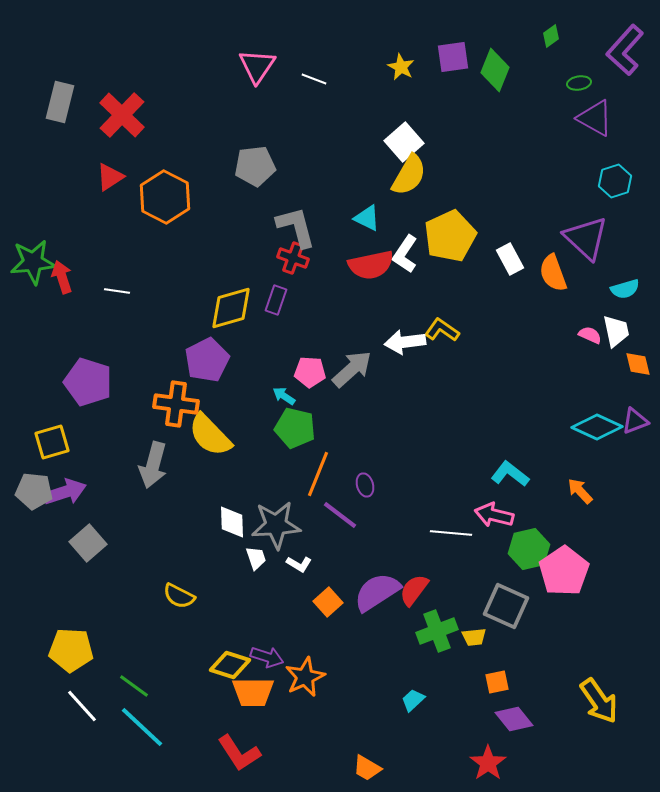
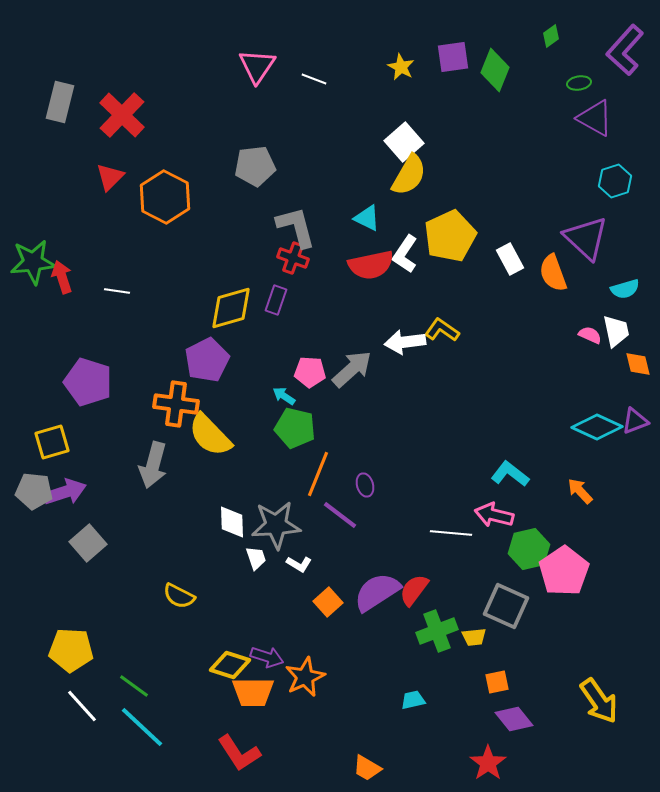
red triangle at (110, 177): rotated 12 degrees counterclockwise
cyan trapezoid at (413, 700): rotated 30 degrees clockwise
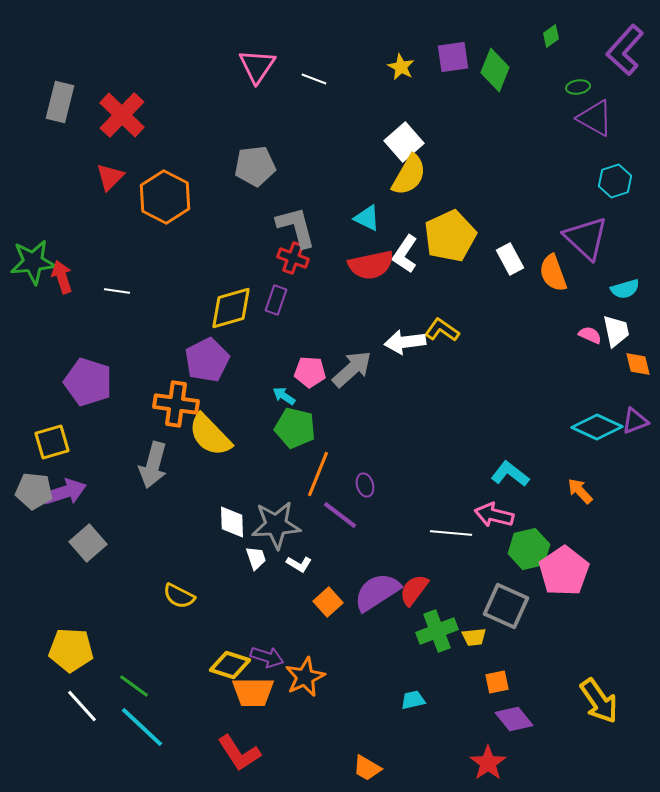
green ellipse at (579, 83): moved 1 px left, 4 px down
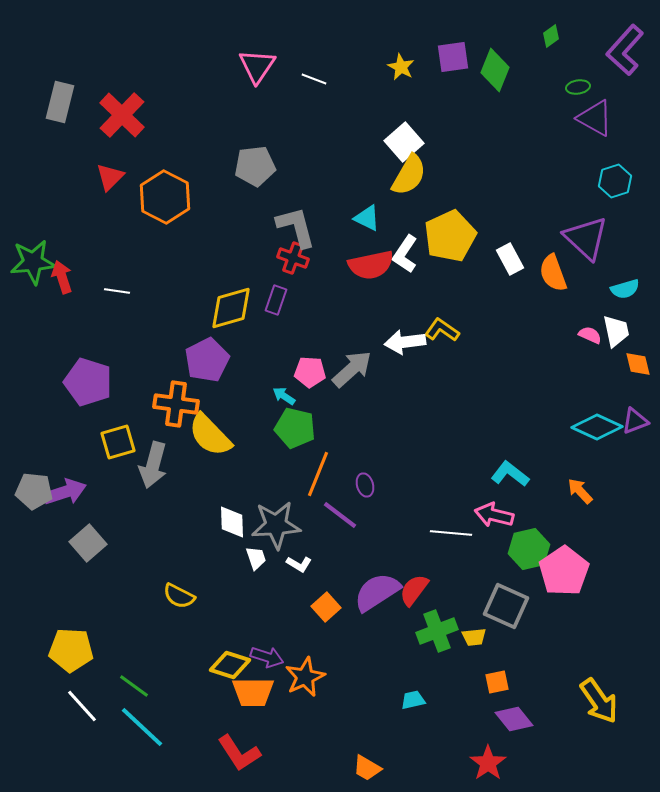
yellow square at (52, 442): moved 66 px right
orange square at (328, 602): moved 2 px left, 5 px down
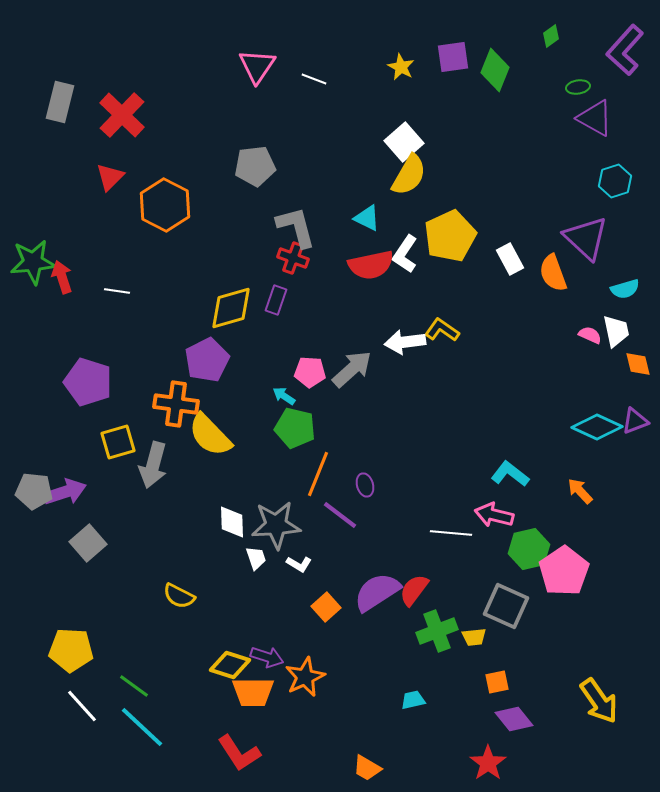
orange hexagon at (165, 197): moved 8 px down
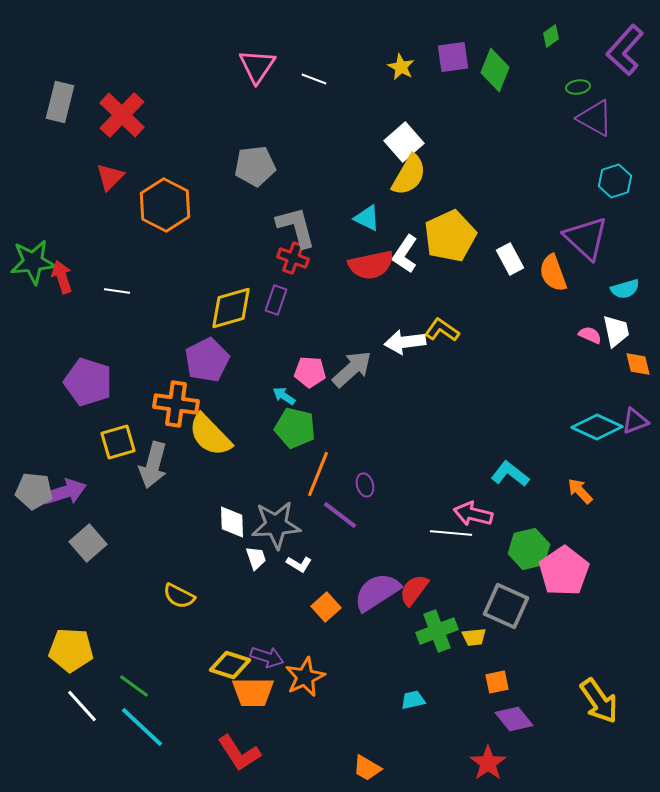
pink arrow at (494, 515): moved 21 px left, 1 px up
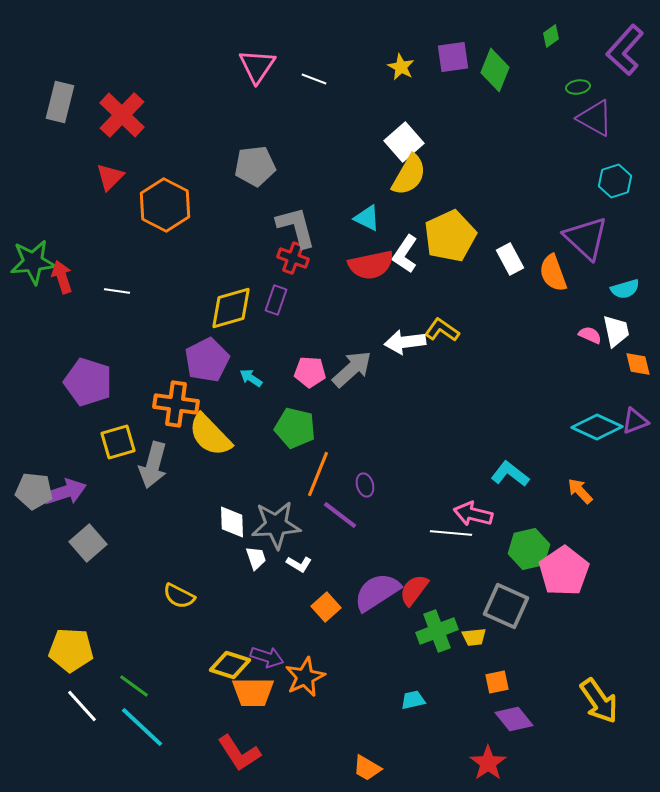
cyan arrow at (284, 396): moved 33 px left, 18 px up
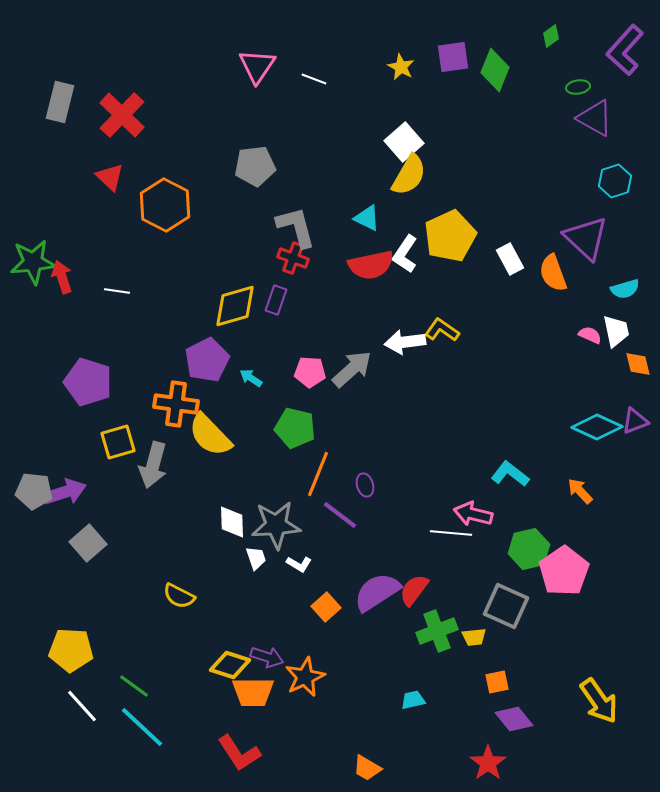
red triangle at (110, 177): rotated 32 degrees counterclockwise
yellow diamond at (231, 308): moved 4 px right, 2 px up
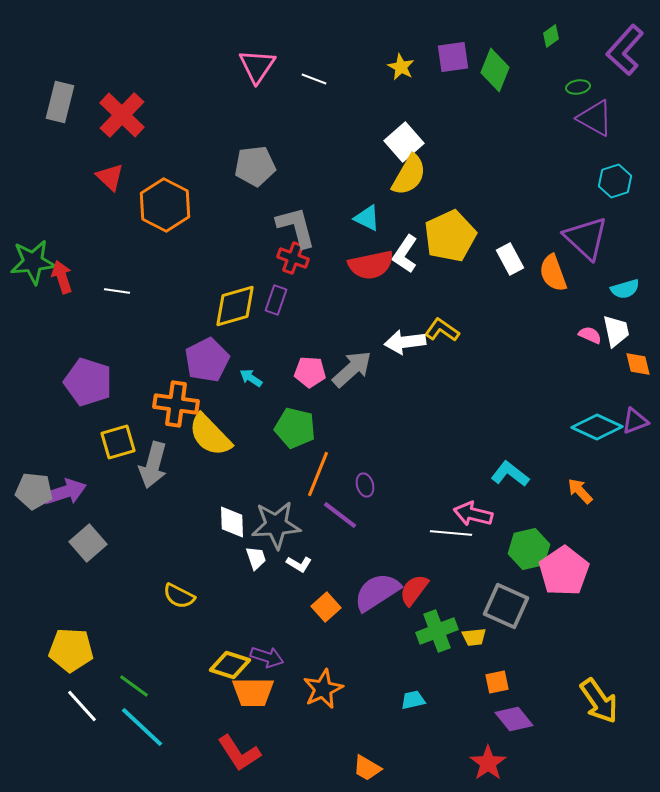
orange star at (305, 677): moved 18 px right, 12 px down
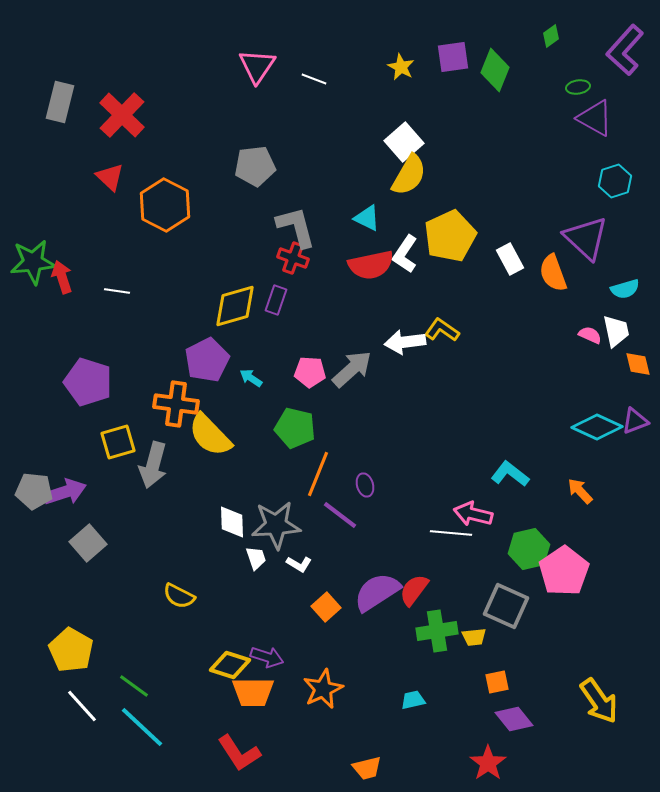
green cross at (437, 631): rotated 12 degrees clockwise
yellow pentagon at (71, 650): rotated 27 degrees clockwise
orange trapezoid at (367, 768): rotated 44 degrees counterclockwise
